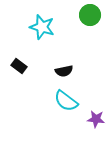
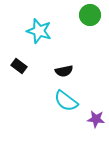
cyan star: moved 3 px left, 4 px down
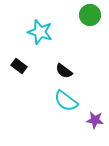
cyan star: moved 1 px right, 1 px down
black semicircle: rotated 48 degrees clockwise
purple star: moved 1 px left, 1 px down
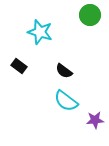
purple star: rotated 12 degrees counterclockwise
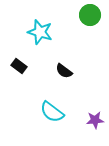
cyan semicircle: moved 14 px left, 11 px down
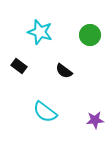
green circle: moved 20 px down
cyan semicircle: moved 7 px left
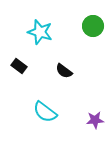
green circle: moved 3 px right, 9 px up
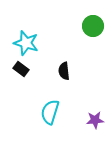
cyan star: moved 14 px left, 11 px down
black rectangle: moved 2 px right, 3 px down
black semicircle: rotated 48 degrees clockwise
cyan semicircle: moved 5 px right; rotated 70 degrees clockwise
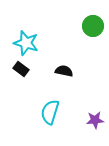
black semicircle: rotated 108 degrees clockwise
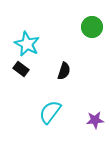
green circle: moved 1 px left, 1 px down
cyan star: moved 1 px right, 1 px down; rotated 10 degrees clockwise
black semicircle: rotated 96 degrees clockwise
cyan semicircle: rotated 20 degrees clockwise
